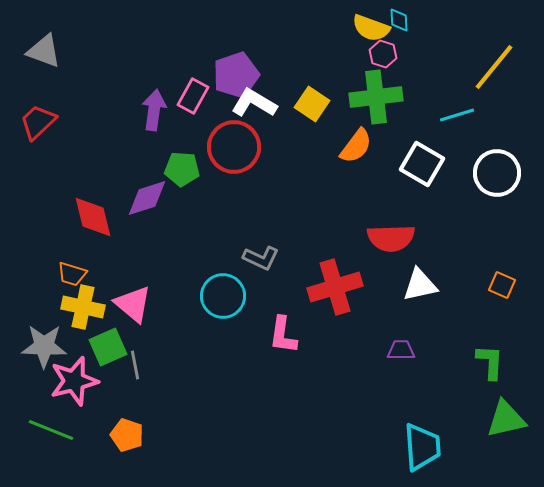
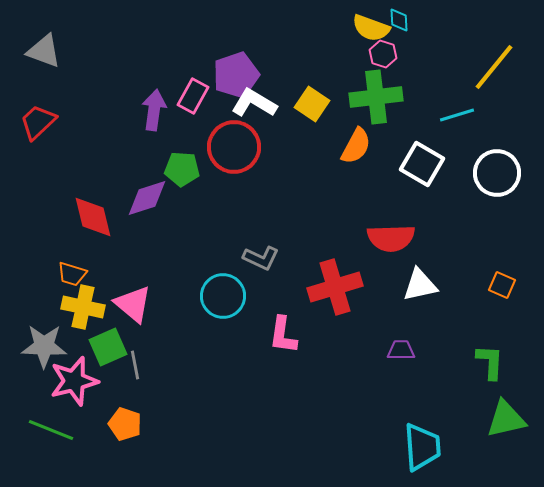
orange semicircle: rotated 9 degrees counterclockwise
orange pentagon: moved 2 px left, 11 px up
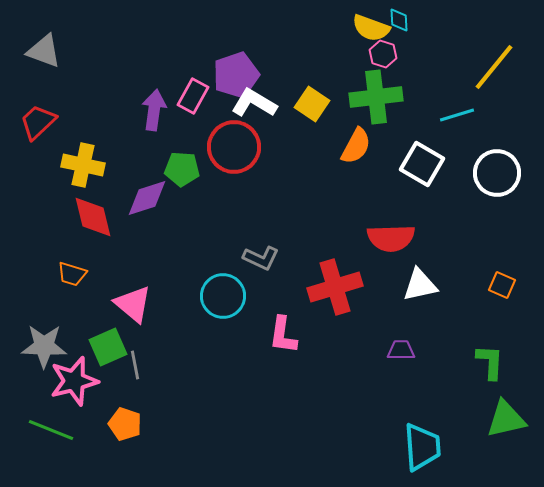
yellow cross: moved 142 px up
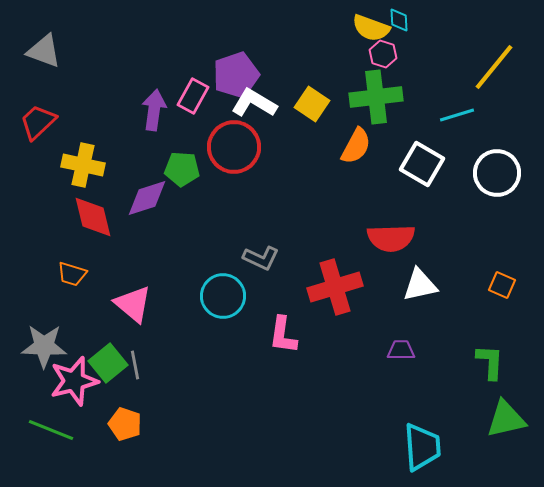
green square: moved 16 px down; rotated 15 degrees counterclockwise
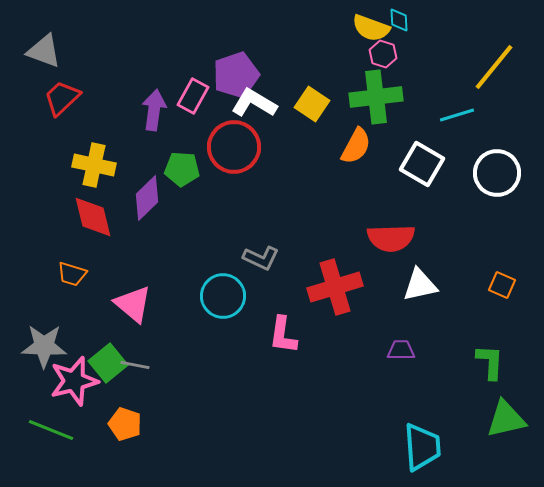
red trapezoid: moved 24 px right, 24 px up
yellow cross: moved 11 px right
purple diamond: rotated 27 degrees counterclockwise
gray line: rotated 68 degrees counterclockwise
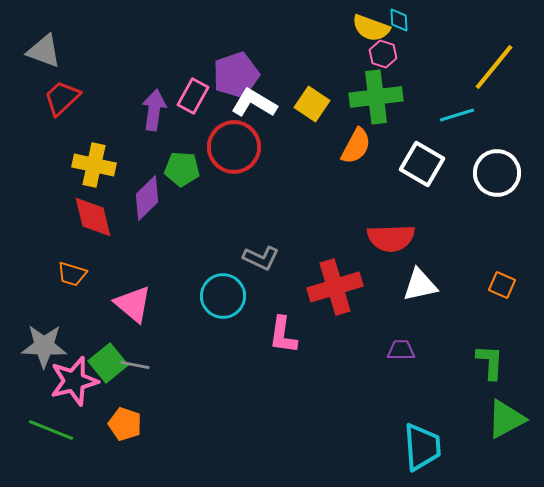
green triangle: rotated 15 degrees counterclockwise
